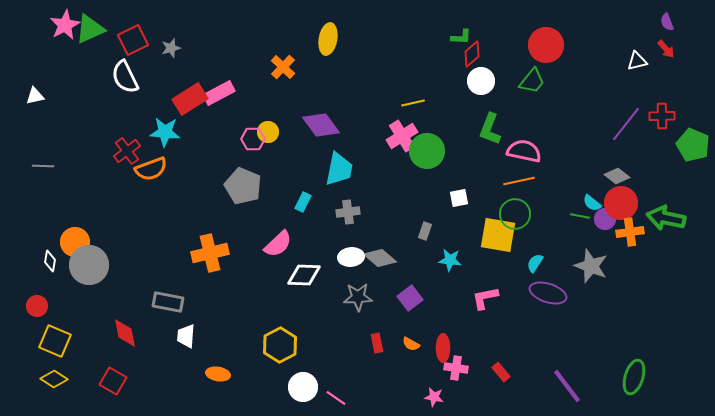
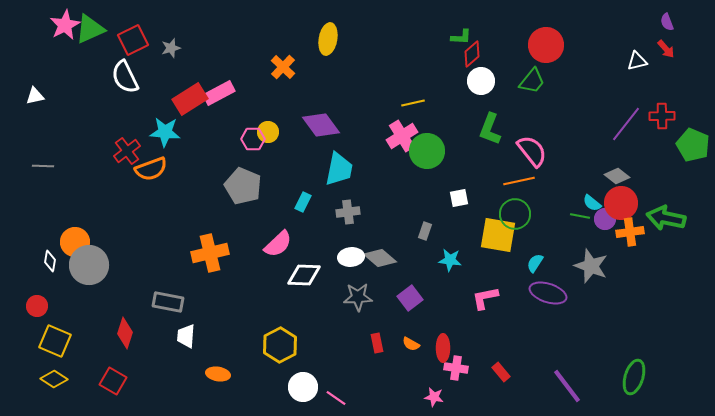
pink semicircle at (524, 151): moved 8 px right; rotated 40 degrees clockwise
red diamond at (125, 333): rotated 28 degrees clockwise
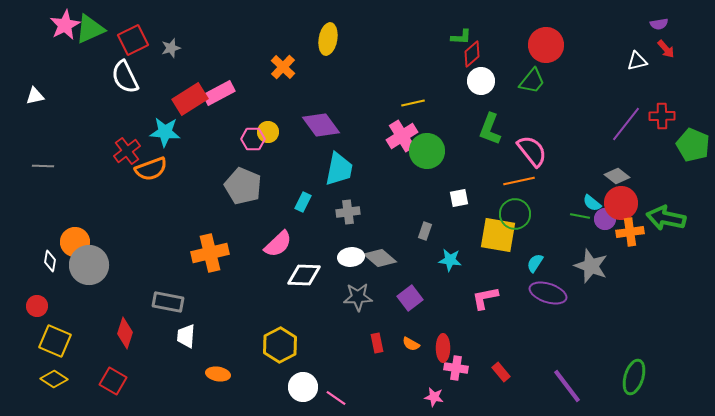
purple semicircle at (667, 22): moved 8 px left, 2 px down; rotated 78 degrees counterclockwise
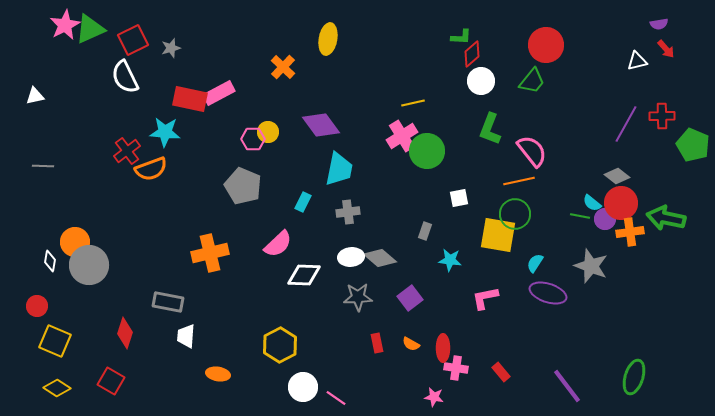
red rectangle at (190, 99): rotated 44 degrees clockwise
purple line at (626, 124): rotated 9 degrees counterclockwise
yellow diamond at (54, 379): moved 3 px right, 9 px down
red square at (113, 381): moved 2 px left
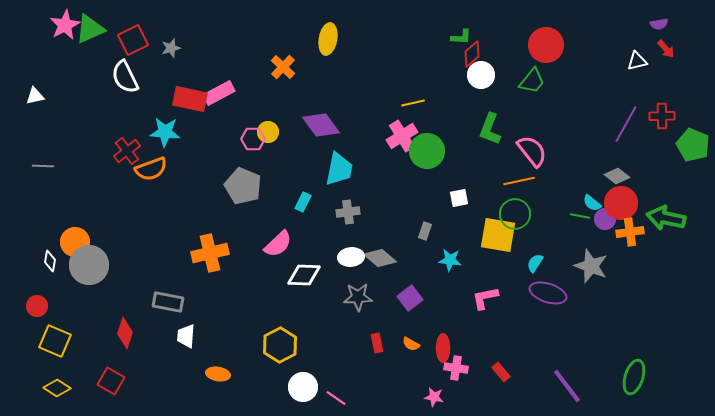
white circle at (481, 81): moved 6 px up
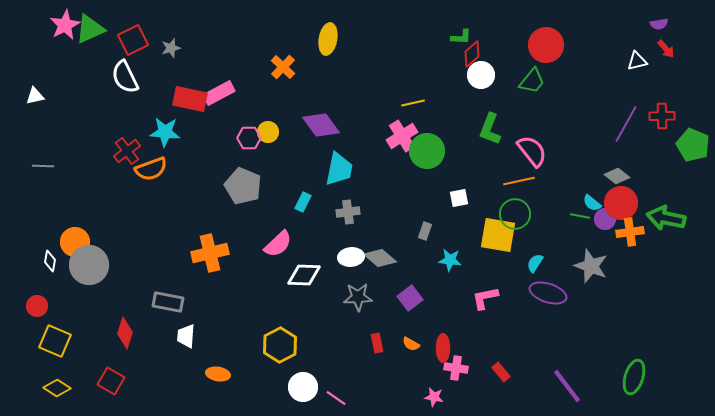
pink hexagon at (253, 139): moved 4 px left, 1 px up
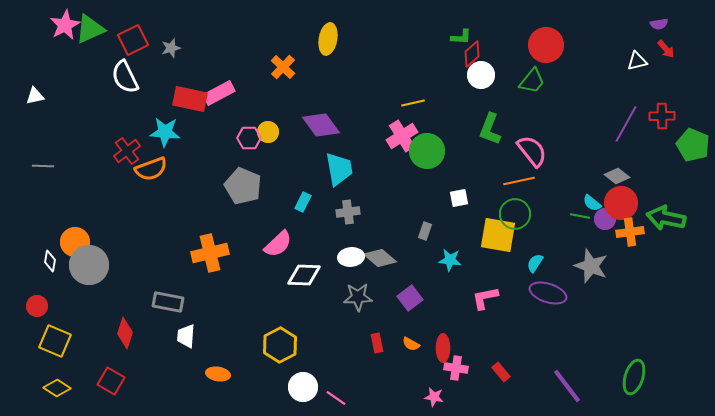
cyan trapezoid at (339, 169): rotated 21 degrees counterclockwise
